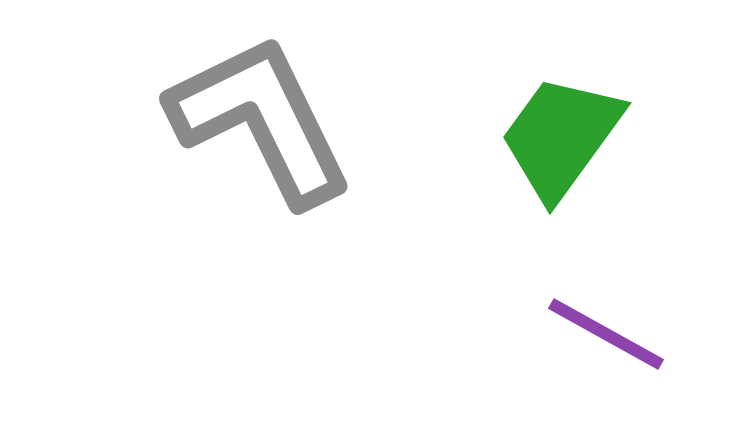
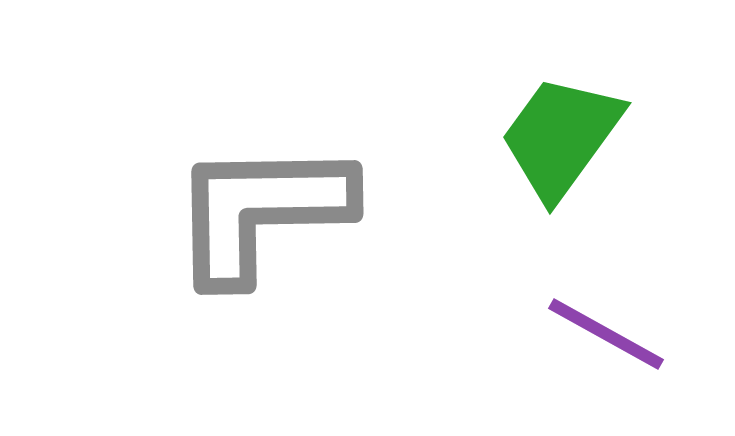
gray L-shape: moved 91 px down; rotated 65 degrees counterclockwise
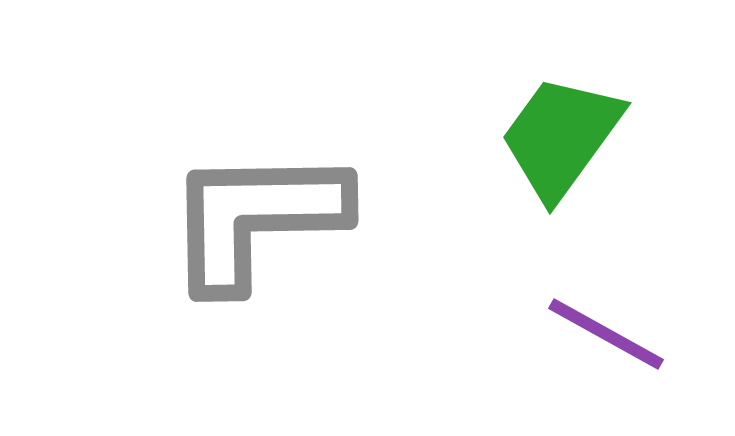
gray L-shape: moved 5 px left, 7 px down
